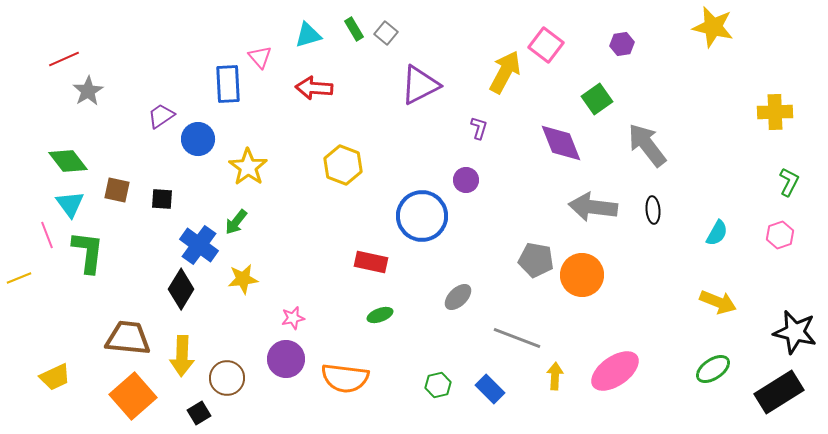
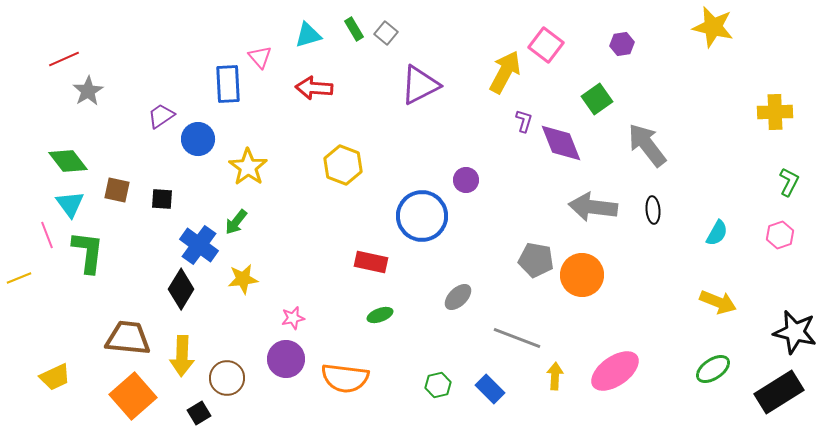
purple L-shape at (479, 128): moved 45 px right, 7 px up
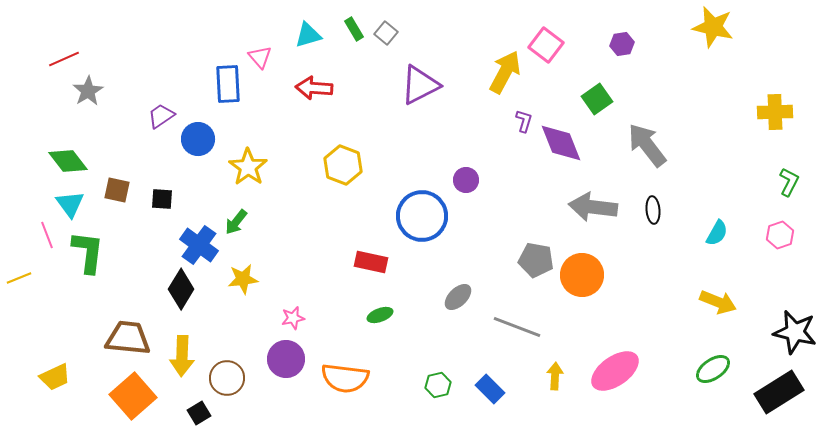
gray line at (517, 338): moved 11 px up
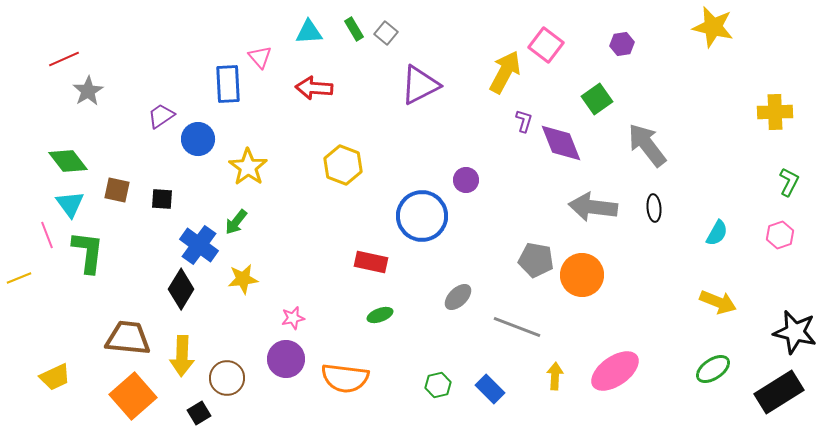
cyan triangle at (308, 35): moved 1 px right, 3 px up; rotated 12 degrees clockwise
black ellipse at (653, 210): moved 1 px right, 2 px up
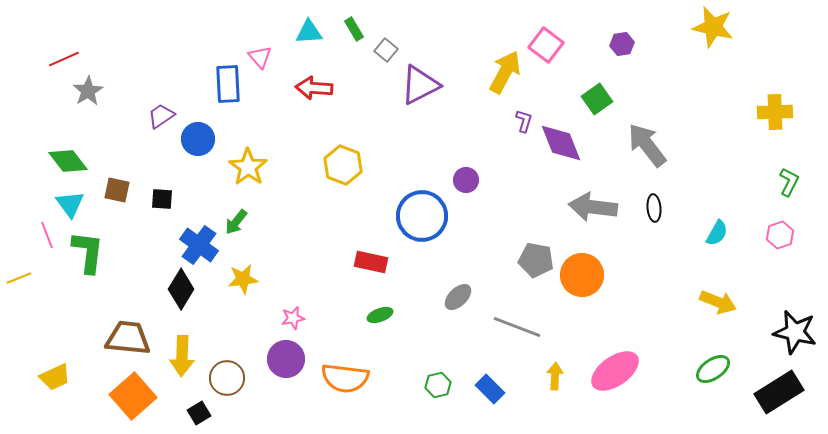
gray square at (386, 33): moved 17 px down
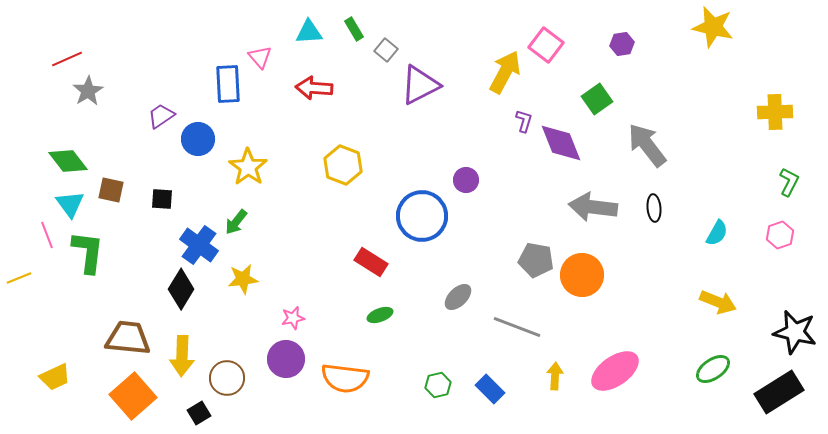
red line at (64, 59): moved 3 px right
brown square at (117, 190): moved 6 px left
red rectangle at (371, 262): rotated 20 degrees clockwise
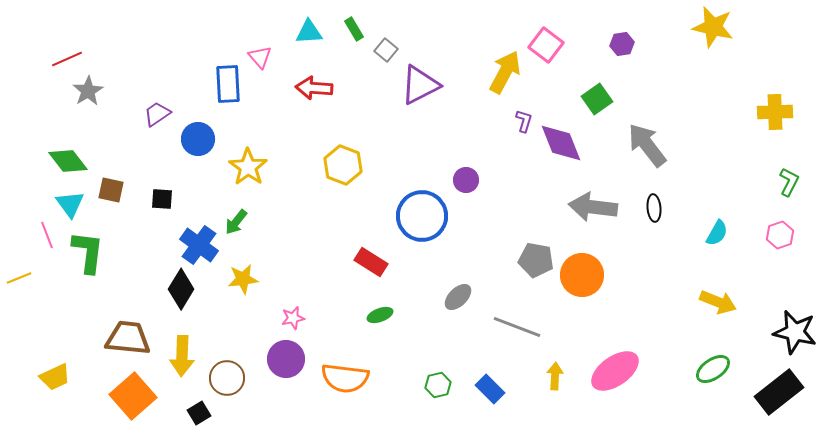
purple trapezoid at (161, 116): moved 4 px left, 2 px up
black rectangle at (779, 392): rotated 6 degrees counterclockwise
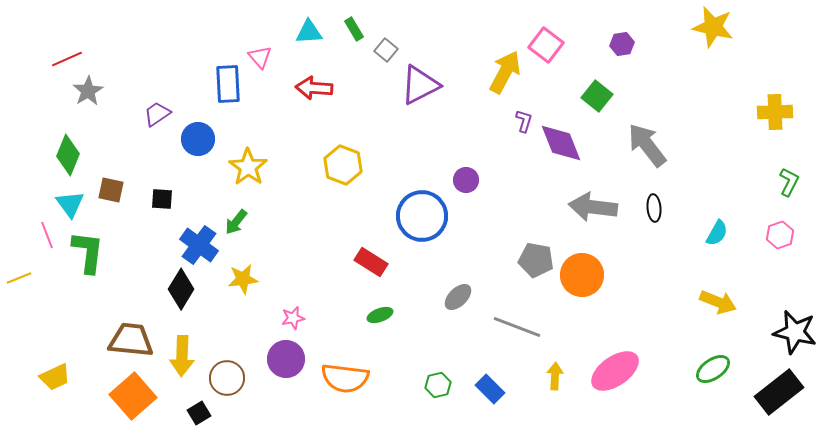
green square at (597, 99): moved 3 px up; rotated 16 degrees counterclockwise
green diamond at (68, 161): moved 6 px up; rotated 60 degrees clockwise
brown trapezoid at (128, 338): moved 3 px right, 2 px down
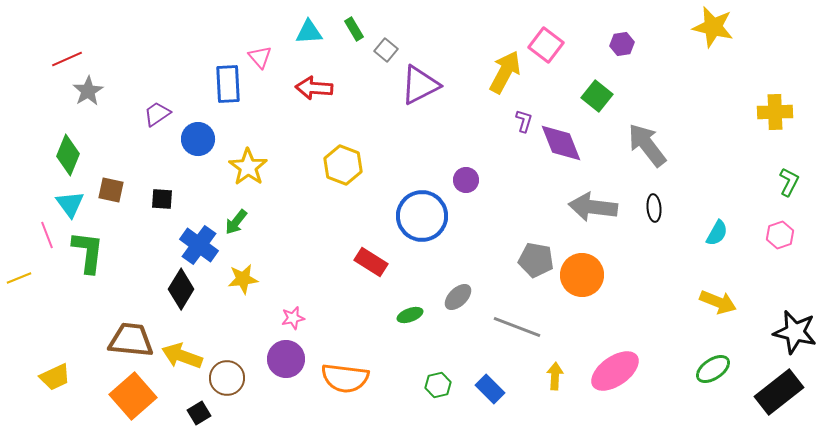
green ellipse at (380, 315): moved 30 px right
yellow arrow at (182, 356): rotated 108 degrees clockwise
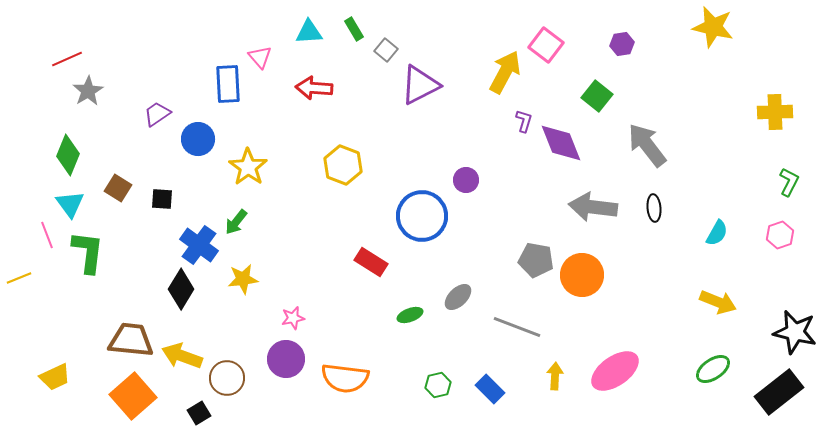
brown square at (111, 190): moved 7 px right, 2 px up; rotated 20 degrees clockwise
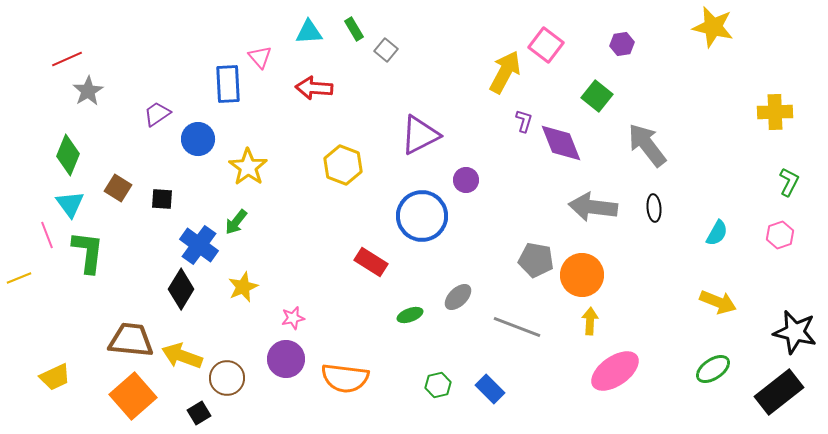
purple triangle at (420, 85): moved 50 px down
yellow star at (243, 279): moved 8 px down; rotated 16 degrees counterclockwise
yellow arrow at (555, 376): moved 35 px right, 55 px up
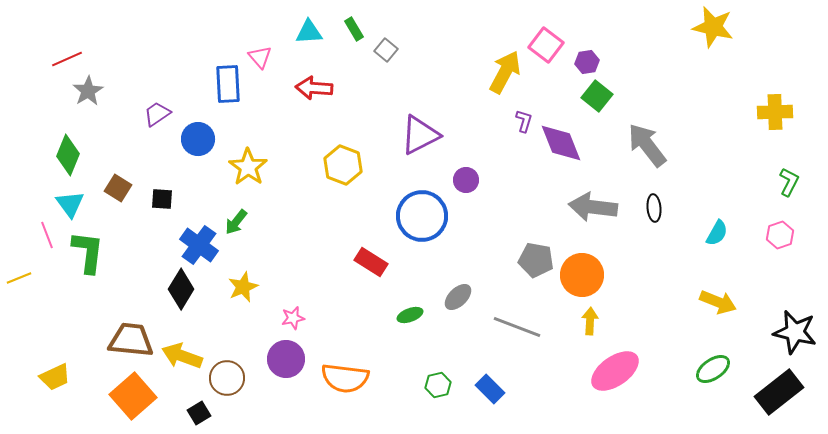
purple hexagon at (622, 44): moved 35 px left, 18 px down
